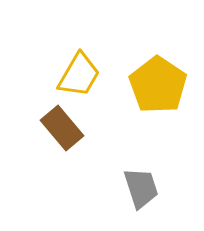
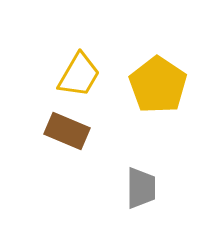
brown rectangle: moved 5 px right, 3 px down; rotated 27 degrees counterclockwise
gray trapezoid: rotated 18 degrees clockwise
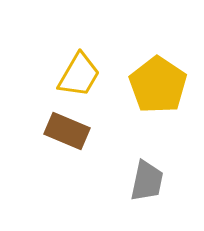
gray trapezoid: moved 6 px right, 7 px up; rotated 12 degrees clockwise
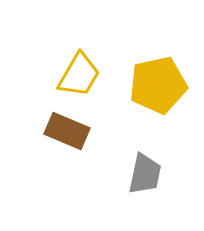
yellow pentagon: rotated 26 degrees clockwise
gray trapezoid: moved 2 px left, 7 px up
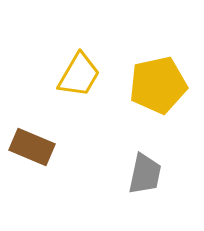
brown rectangle: moved 35 px left, 16 px down
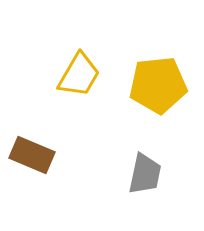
yellow pentagon: rotated 6 degrees clockwise
brown rectangle: moved 8 px down
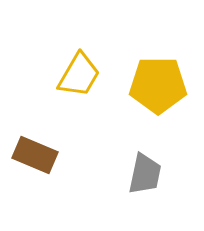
yellow pentagon: rotated 6 degrees clockwise
brown rectangle: moved 3 px right
